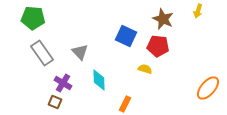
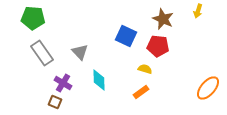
orange rectangle: moved 16 px right, 12 px up; rotated 28 degrees clockwise
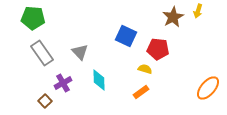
brown star: moved 10 px right, 2 px up; rotated 20 degrees clockwise
red pentagon: moved 3 px down
purple cross: rotated 30 degrees clockwise
brown square: moved 10 px left, 1 px up; rotated 24 degrees clockwise
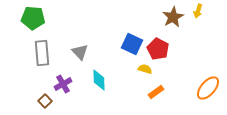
blue square: moved 6 px right, 8 px down
red pentagon: rotated 20 degrees clockwise
gray rectangle: rotated 30 degrees clockwise
purple cross: moved 1 px down
orange rectangle: moved 15 px right
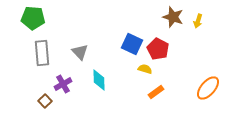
yellow arrow: moved 10 px down
brown star: rotated 25 degrees counterclockwise
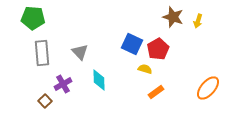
red pentagon: rotated 15 degrees clockwise
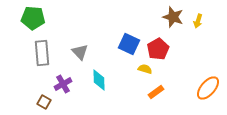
blue square: moved 3 px left
brown square: moved 1 px left, 1 px down; rotated 16 degrees counterclockwise
